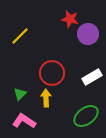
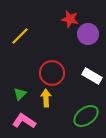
white rectangle: moved 1 px up; rotated 60 degrees clockwise
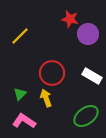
yellow arrow: rotated 18 degrees counterclockwise
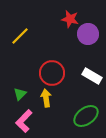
yellow arrow: rotated 12 degrees clockwise
pink L-shape: rotated 80 degrees counterclockwise
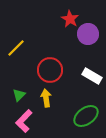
red star: rotated 18 degrees clockwise
yellow line: moved 4 px left, 12 px down
red circle: moved 2 px left, 3 px up
green triangle: moved 1 px left, 1 px down
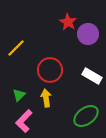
red star: moved 2 px left, 3 px down
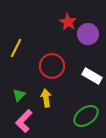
yellow line: rotated 18 degrees counterclockwise
red circle: moved 2 px right, 4 px up
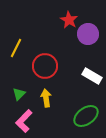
red star: moved 1 px right, 2 px up
red circle: moved 7 px left
green triangle: moved 1 px up
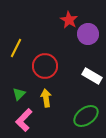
pink L-shape: moved 1 px up
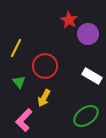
green triangle: moved 12 px up; rotated 24 degrees counterclockwise
yellow arrow: moved 2 px left; rotated 144 degrees counterclockwise
